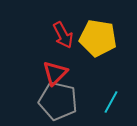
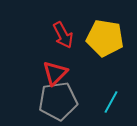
yellow pentagon: moved 7 px right
gray pentagon: rotated 21 degrees counterclockwise
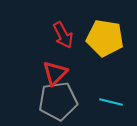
cyan line: rotated 75 degrees clockwise
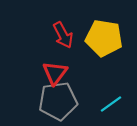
yellow pentagon: moved 1 px left
red triangle: rotated 8 degrees counterclockwise
cyan line: moved 2 px down; rotated 50 degrees counterclockwise
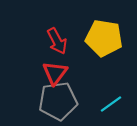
red arrow: moved 6 px left, 6 px down
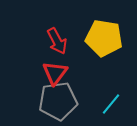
cyan line: rotated 15 degrees counterclockwise
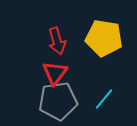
red arrow: rotated 12 degrees clockwise
cyan line: moved 7 px left, 5 px up
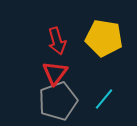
gray pentagon: rotated 12 degrees counterclockwise
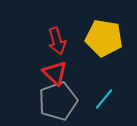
red triangle: rotated 24 degrees counterclockwise
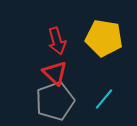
gray pentagon: moved 3 px left
